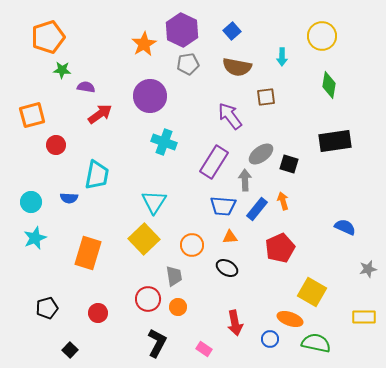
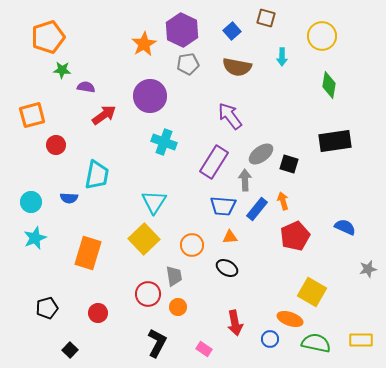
brown square at (266, 97): moved 79 px up; rotated 24 degrees clockwise
red arrow at (100, 114): moved 4 px right, 1 px down
red pentagon at (280, 248): moved 15 px right, 12 px up
red circle at (148, 299): moved 5 px up
yellow rectangle at (364, 317): moved 3 px left, 23 px down
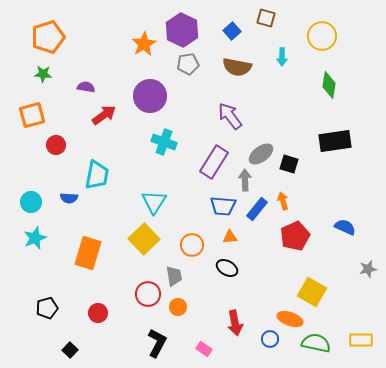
green star at (62, 70): moved 19 px left, 4 px down
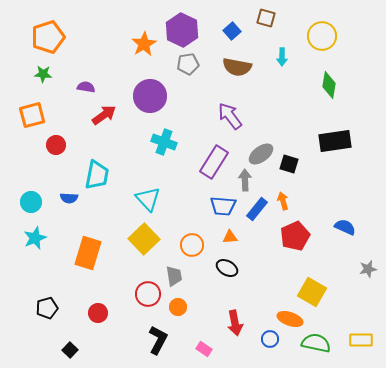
cyan triangle at (154, 202): moved 6 px left, 3 px up; rotated 16 degrees counterclockwise
black L-shape at (157, 343): moved 1 px right, 3 px up
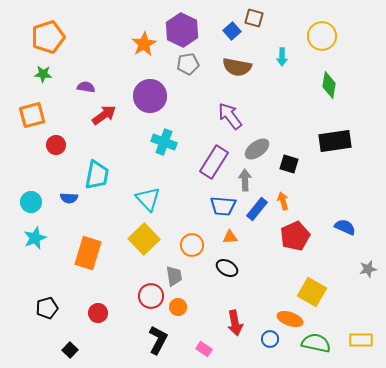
brown square at (266, 18): moved 12 px left
gray ellipse at (261, 154): moved 4 px left, 5 px up
red circle at (148, 294): moved 3 px right, 2 px down
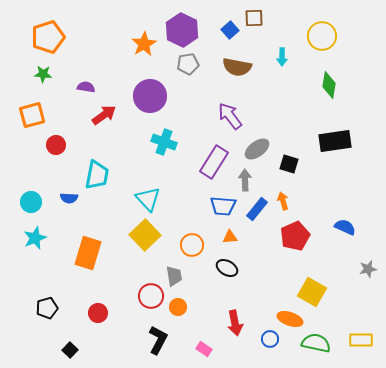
brown square at (254, 18): rotated 18 degrees counterclockwise
blue square at (232, 31): moved 2 px left, 1 px up
yellow square at (144, 239): moved 1 px right, 4 px up
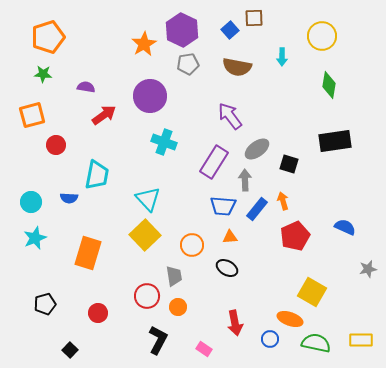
red circle at (151, 296): moved 4 px left
black pentagon at (47, 308): moved 2 px left, 4 px up
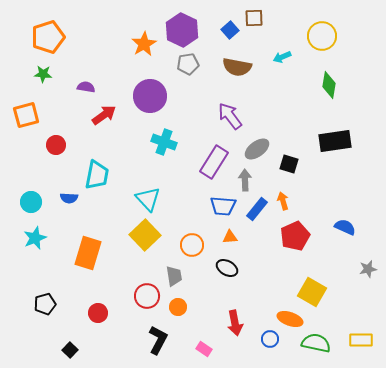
cyan arrow at (282, 57): rotated 66 degrees clockwise
orange square at (32, 115): moved 6 px left
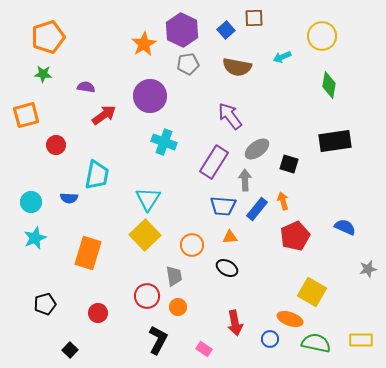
blue square at (230, 30): moved 4 px left
cyan triangle at (148, 199): rotated 16 degrees clockwise
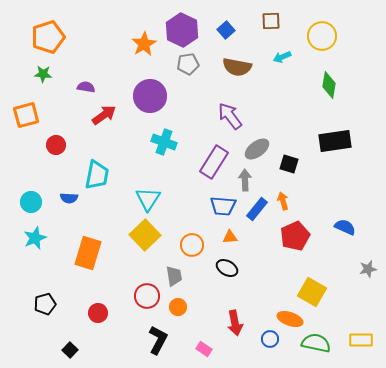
brown square at (254, 18): moved 17 px right, 3 px down
